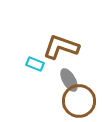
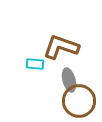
cyan rectangle: rotated 18 degrees counterclockwise
gray ellipse: rotated 15 degrees clockwise
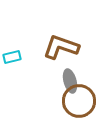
cyan rectangle: moved 23 px left, 7 px up; rotated 18 degrees counterclockwise
gray ellipse: moved 1 px right, 1 px down
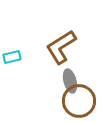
brown L-shape: rotated 51 degrees counterclockwise
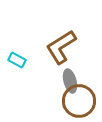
cyan rectangle: moved 5 px right, 3 px down; rotated 42 degrees clockwise
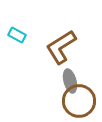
cyan rectangle: moved 25 px up
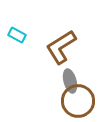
brown circle: moved 1 px left
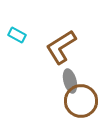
brown circle: moved 3 px right
